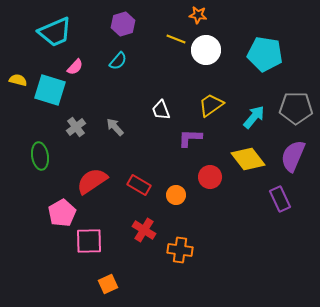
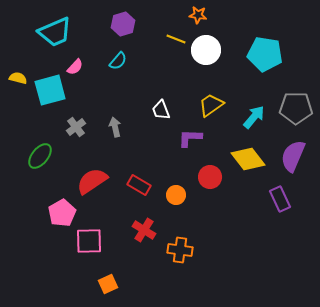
yellow semicircle: moved 2 px up
cyan square: rotated 32 degrees counterclockwise
gray arrow: rotated 30 degrees clockwise
green ellipse: rotated 48 degrees clockwise
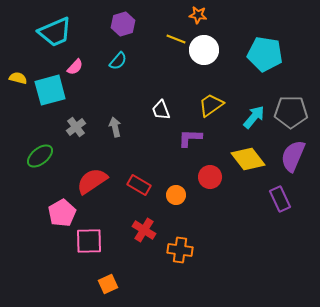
white circle: moved 2 px left
gray pentagon: moved 5 px left, 4 px down
green ellipse: rotated 12 degrees clockwise
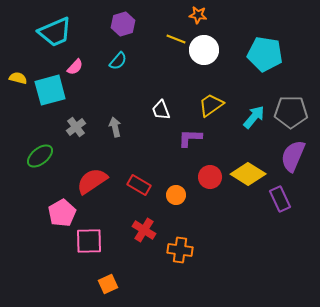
yellow diamond: moved 15 px down; rotated 20 degrees counterclockwise
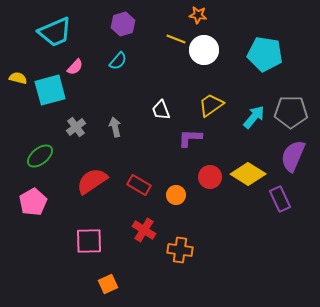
pink pentagon: moved 29 px left, 11 px up
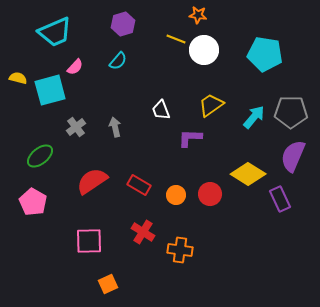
red circle: moved 17 px down
pink pentagon: rotated 12 degrees counterclockwise
red cross: moved 1 px left, 2 px down
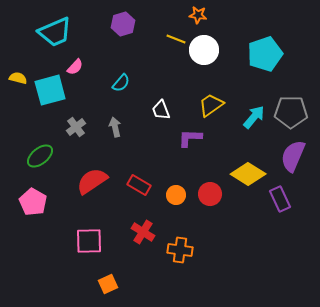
cyan pentagon: rotated 28 degrees counterclockwise
cyan semicircle: moved 3 px right, 22 px down
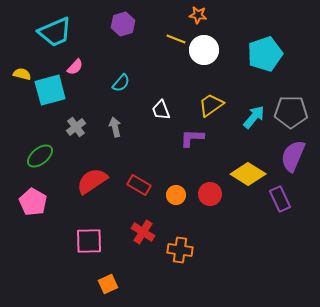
yellow semicircle: moved 4 px right, 4 px up
purple L-shape: moved 2 px right
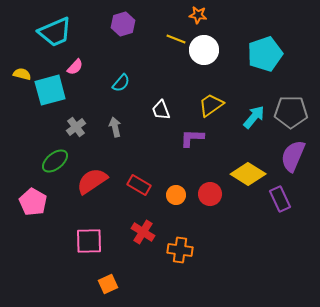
green ellipse: moved 15 px right, 5 px down
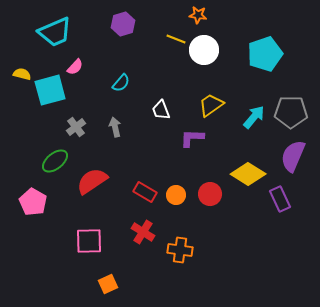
red rectangle: moved 6 px right, 7 px down
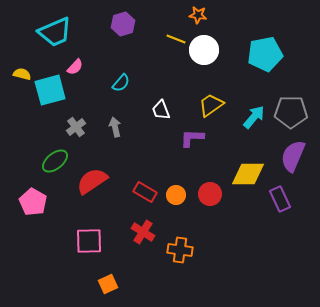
cyan pentagon: rotated 8 degrees clockwise
yellow diamond: rotated 32 degrees counterclockwise
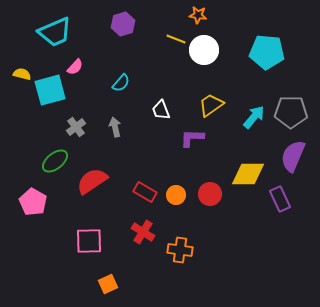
cyan pentagon: moved 2 px right, 2 px up; rotated 16 degrees clockwise
